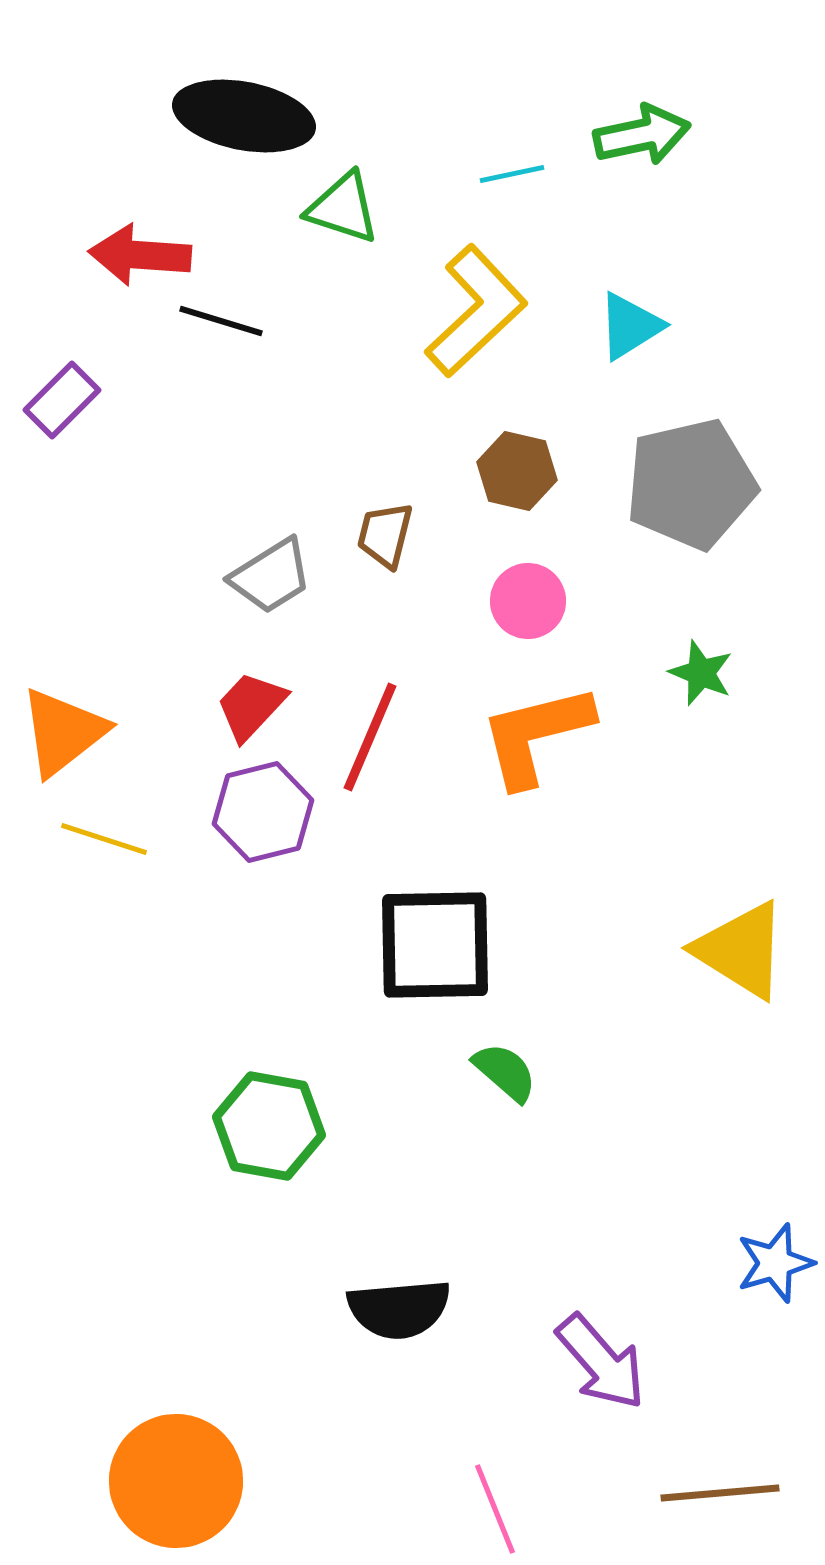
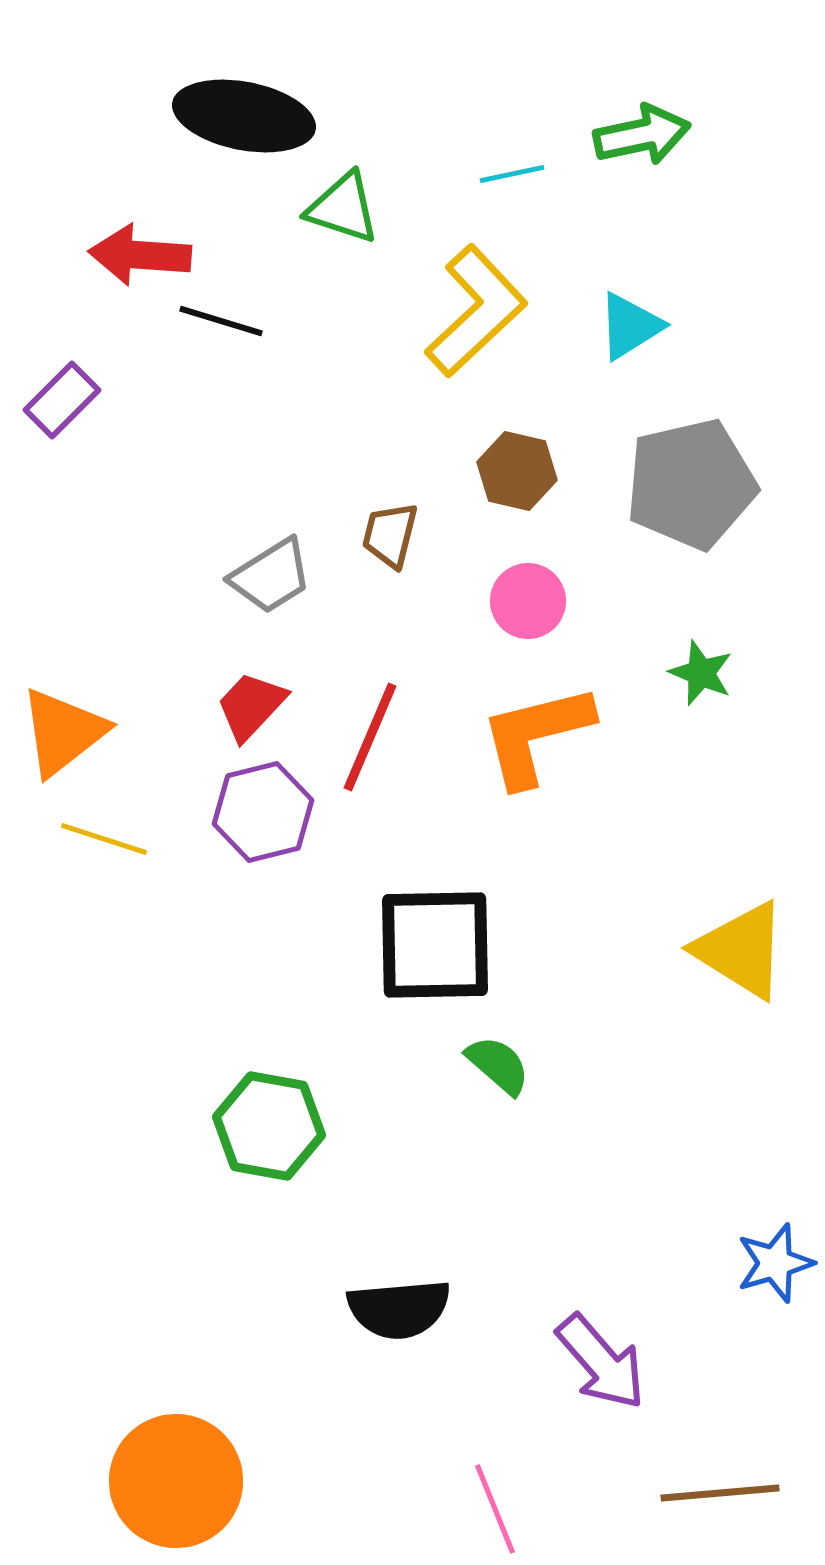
brown trapezoid: moved 5 px right
green semicircle: moved 7 px left, 7 px up
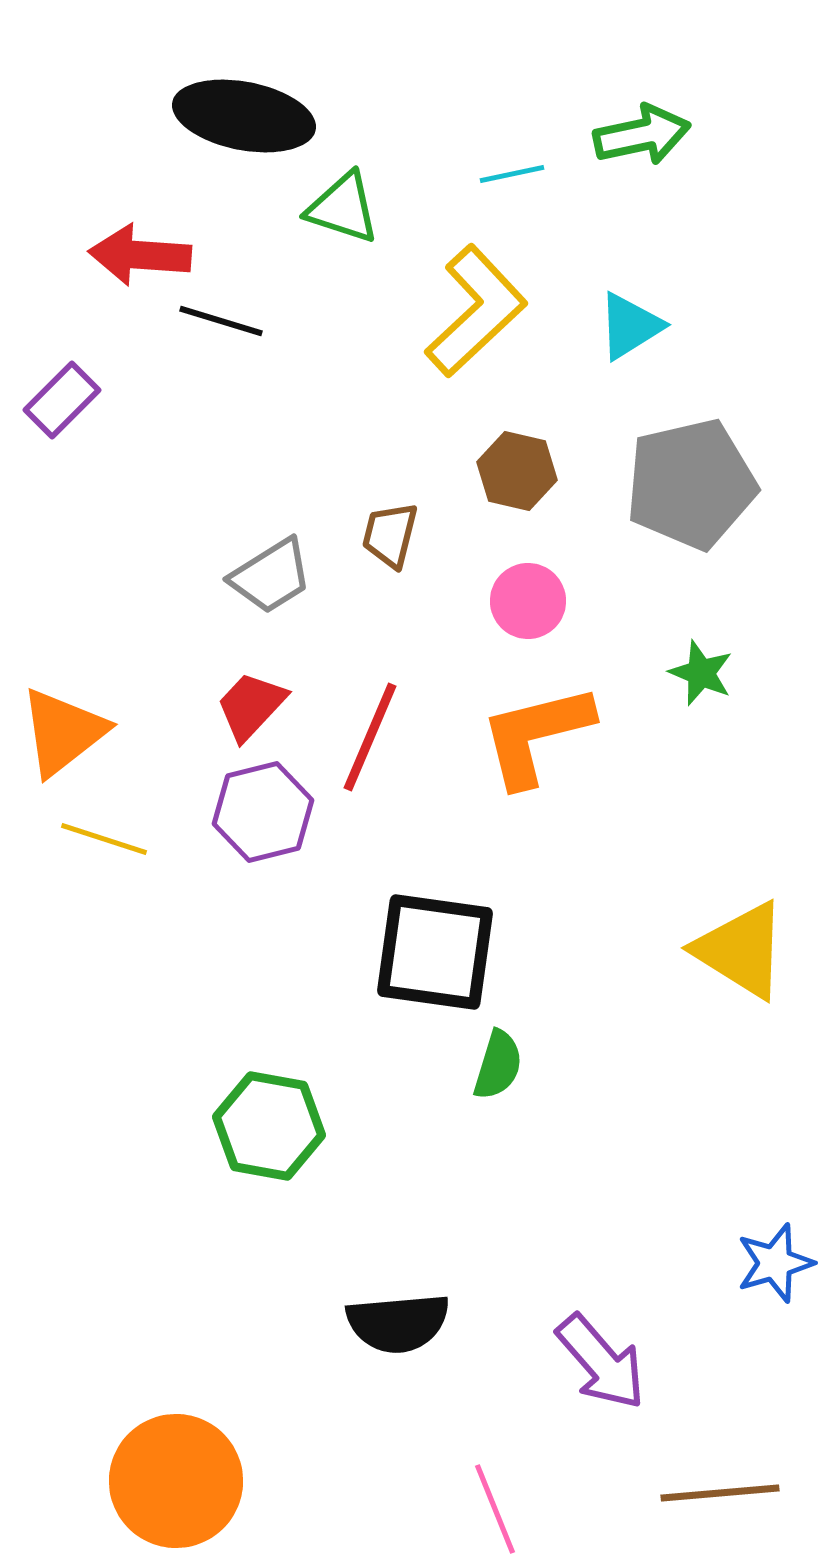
black square: moved 7 px down; rotated 9 degrees clockwise
green semicircle: rotated 66 degrees clockwise
black semicircle: moved 1 px left, 14 px down
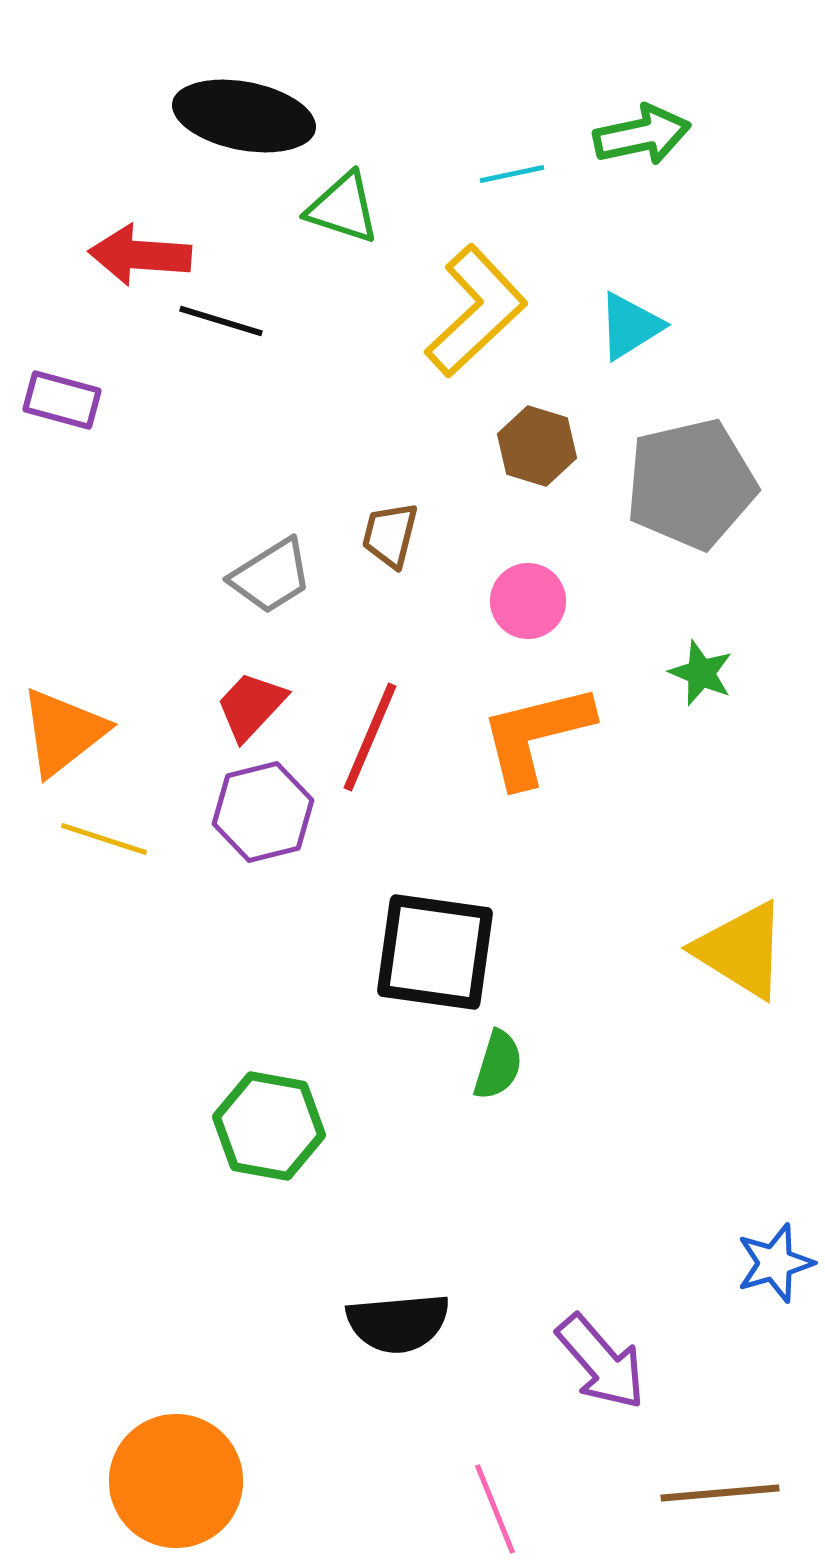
purple rectangle: rotated 60 degrees clockwise
brown hexagon: moved 20 px right, 25 px up; rotated 4 degrees clockwise
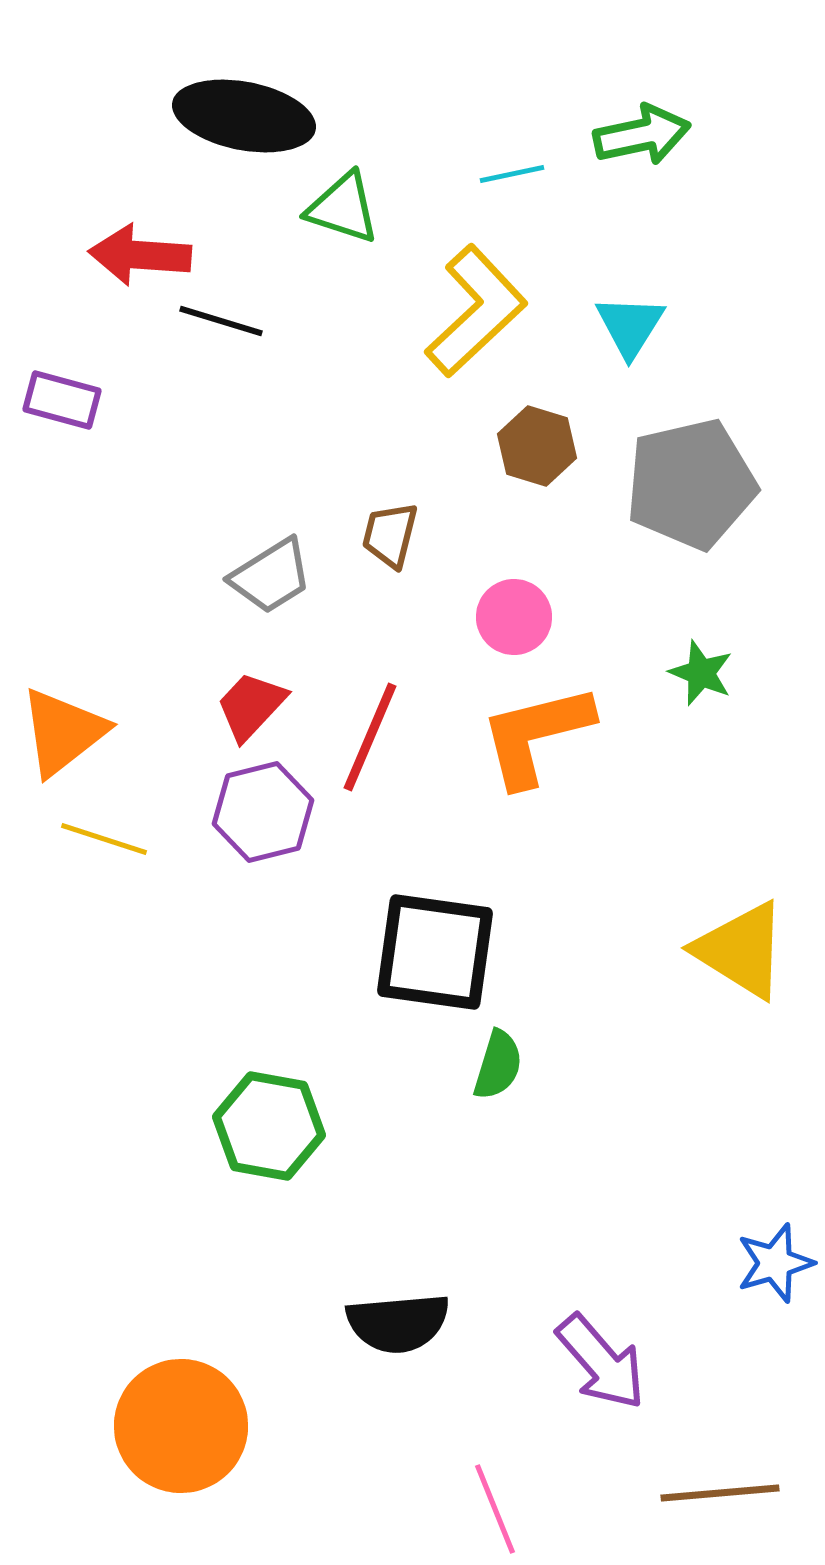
cyan triangle: rotated 26 degrees counterclockwise
pink circle: moved 14 px left, 16 px down
orange circle: moved 5 px right, 55 px up
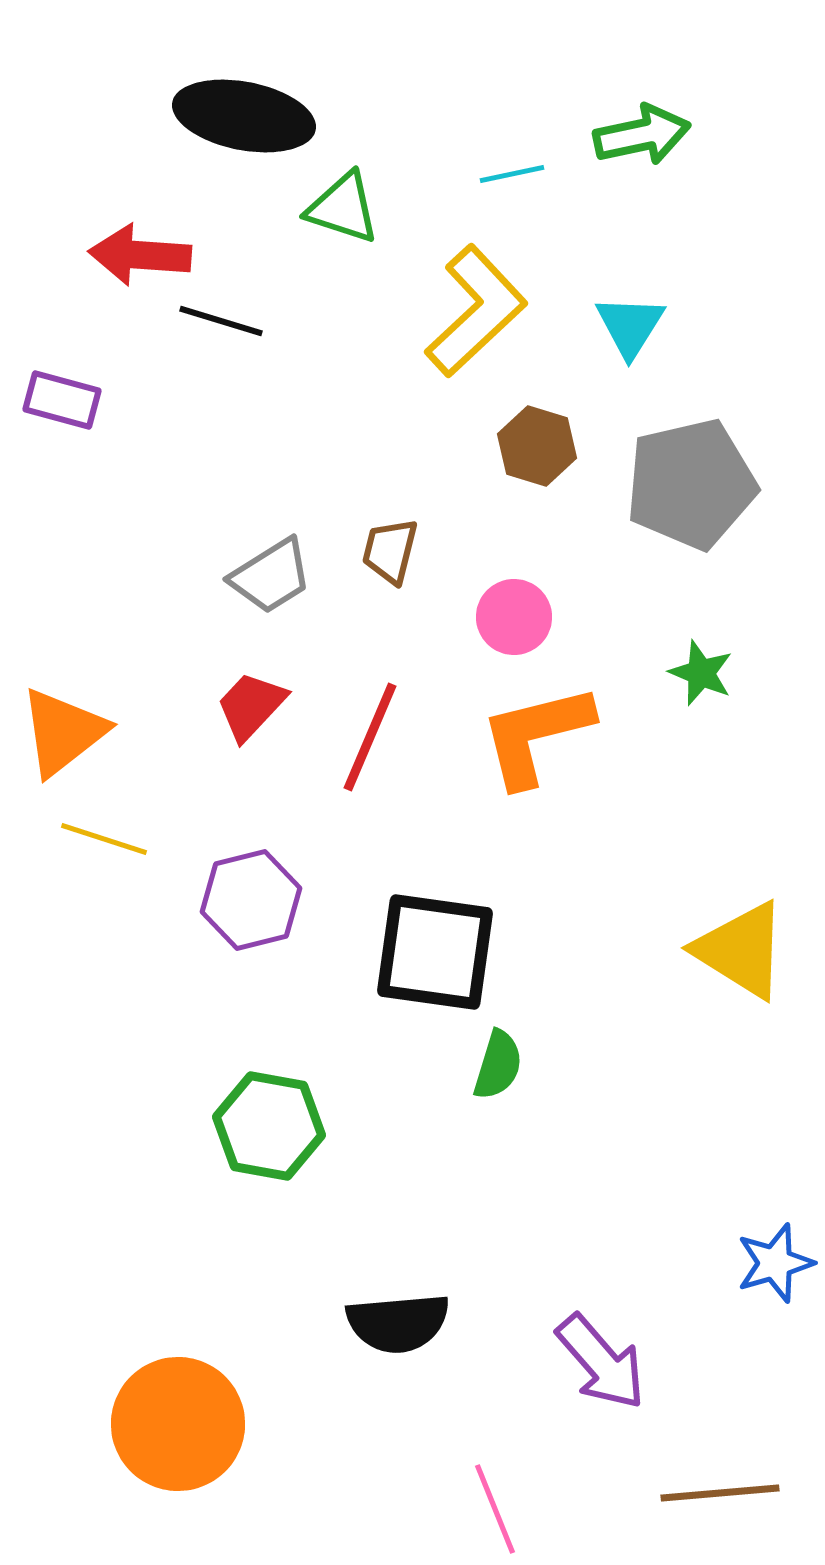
brown trapezoid: moved 16 px down
purple hexagon: moved 12 px left, 88 px down
orange circle: moved 3 px left, 2 px up
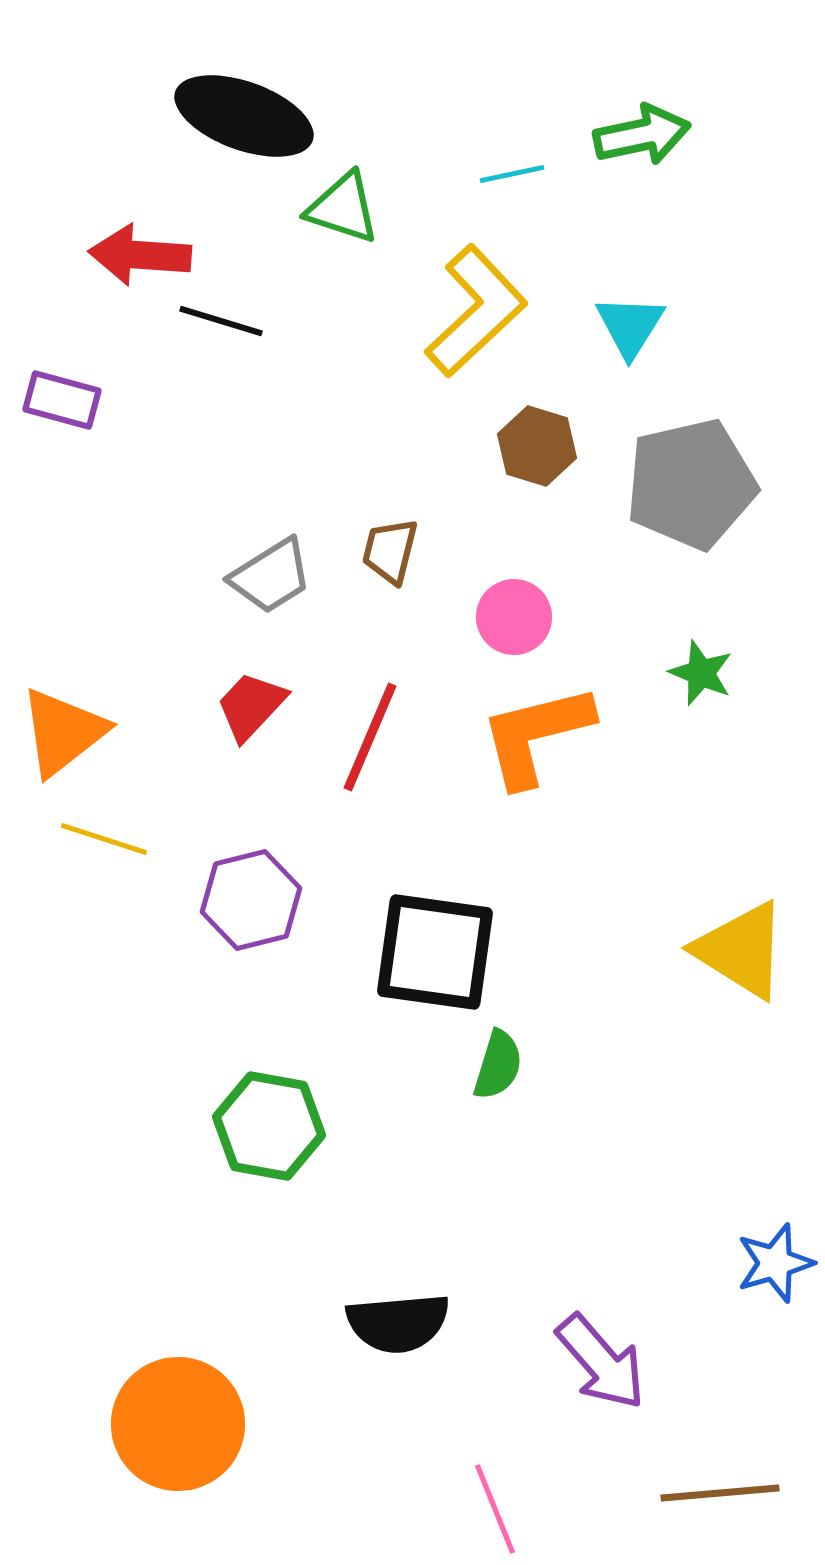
black ellipse: rotated 9 degrees clockwise
